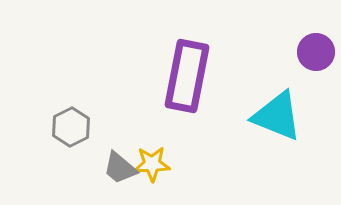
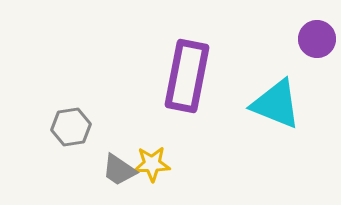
purple circle: moved 1 px right, 13 px up
cyan triangle: moved 1 px left, 12 px up
gray hexagon: rotated 18 degrees clockwise
gray trapezoid: moved 1 px left, 2 px down; rotated 6 degrees counterclockwise
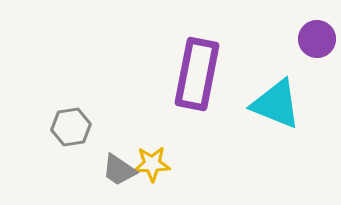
purple rectangle: moved 10 px right, 2 px up
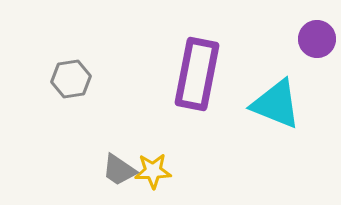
gray hexagon: moved 48 px up
yellow star: moved 1 px right, 7 px down
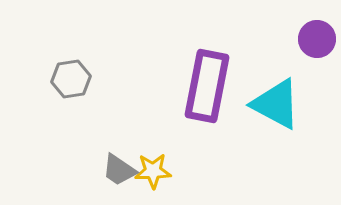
purple rectangle: moved 10 px right, 12 px down
cyan triangle: rotated 6 degrees clockwise
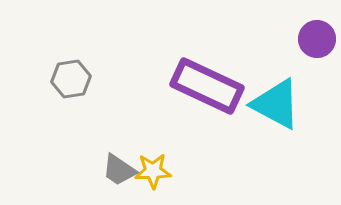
purple rectangle: rotated 76 degrees counterclockwise
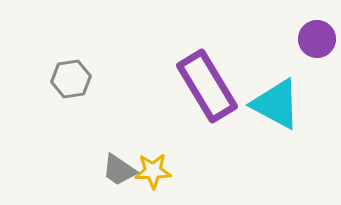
purple rectangle: rotated 34 degrees clockwise
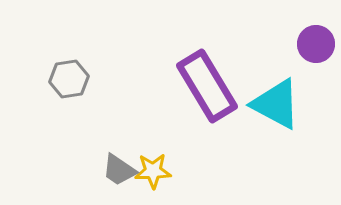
purple circle: moved 1 px left, 5 px down
gray hexagon: moved 2 px left
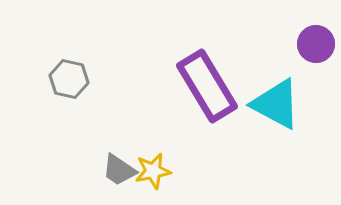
gray hexagon: rotated 21 degrees clockwise
yellow star: rotated 9 degrees counterclockwise
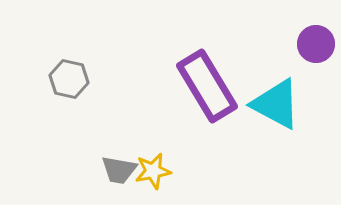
gray trapezoid: rotated 24 degrees counterclockwise
